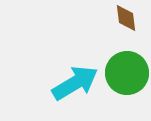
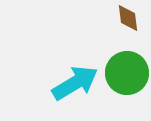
brown diamond: moved 2 px right
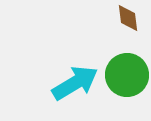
green circle: moved 2 px down
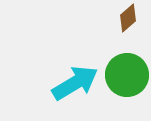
brown diamond: rotated 56 degrees clockwise
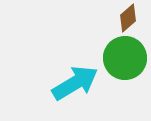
green circle: moved 2 px left, 17 px up
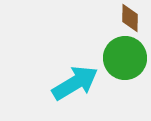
brown diamond: moved 2 px right; rotated 48 degrees counterclockwise
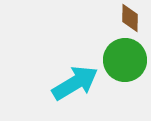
green circle: moved 2 px down
